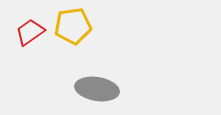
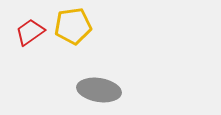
gray ellipse: moved 2 px right, 1 px down
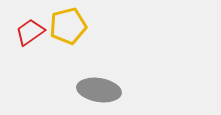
yellow pentagon: moved 5 px left; rotated 6 degrees counterclockwise
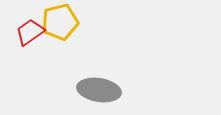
yellow pentagon: moved 8 px left, 4 px up
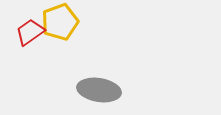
yellow pentagon: rotated 6 degrees counterclockwise
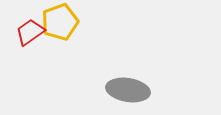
gray ellipse: moved 29 px right
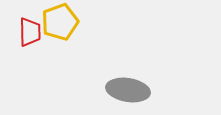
red trapezoid: rotated 124 degrees clockwise
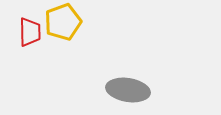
yellow pentagon: moved 3 px right
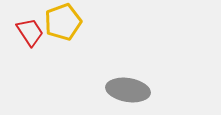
red trapezoid: rotated 32 degrees counterclockwise
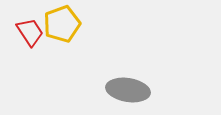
yellow pentagon: moved 1 px left, 2 px down
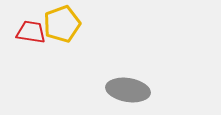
red trapezoid: moved 1 px right; rotated 48 degrees counterclockwise
